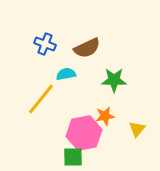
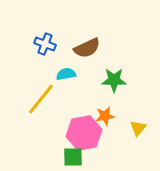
yellow triangle: moved 1 px right, 1 px up
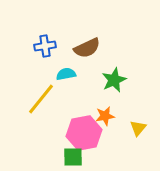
blue cross: moved 2 px down; rotated 30 degrees counterclockwise
green star: rotated 25 degrees counterclockwise
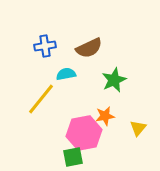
brown semicircle: moved 2 px right
green square: rotated 10 degrees counterclockwise
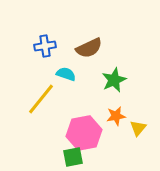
cyan semicircle: rotated 30 degrees clockwise
orange star: moved 11 px right
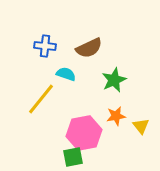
blue cross: rotated 15 degrees clockwise
yellow triangle: moved 3 px right, 2 px up; rotated 18 degrees counterclockwise
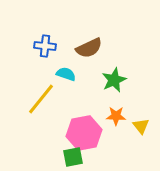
orange star: rotated 12 degrees clockwise
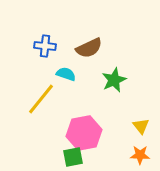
orange star: moved 24 px right, 39 px down
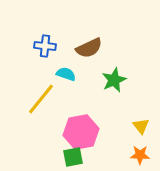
pink hexagon: moved 3 px left, 1 px up
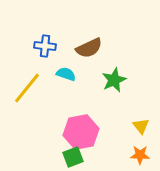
yellow line: moved 14 px left, 11 px up
green square: rotated 10 degrees counterclockwise
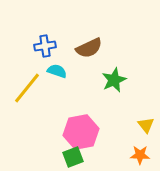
blue cross: rotated 15 degrees counterclockwise
cyan semicircle: moved 9 px left, 3 px up
yellow triangle: moved 5 px right, 1 px up
